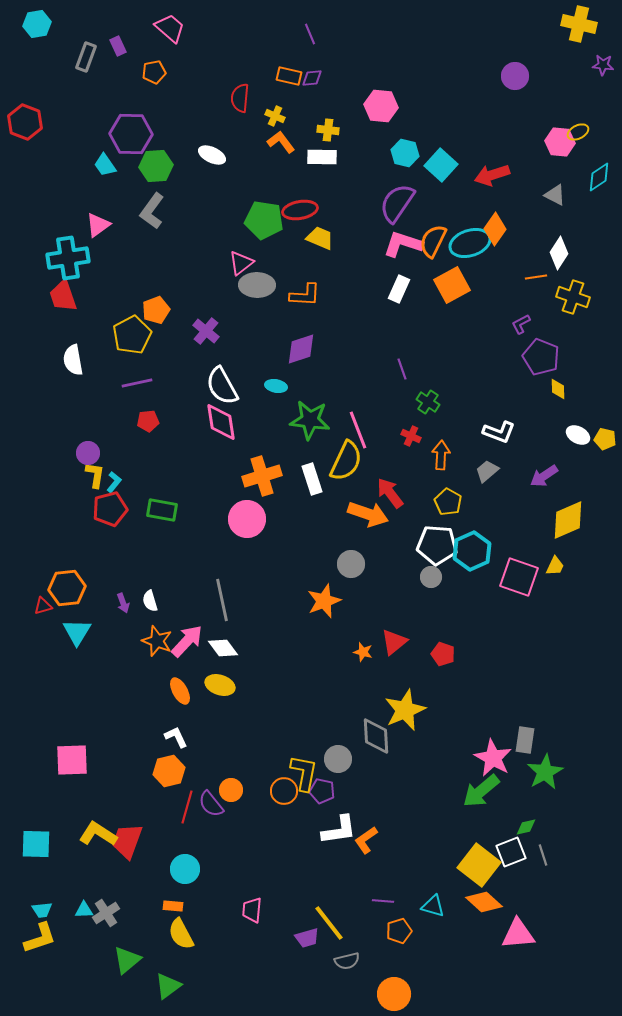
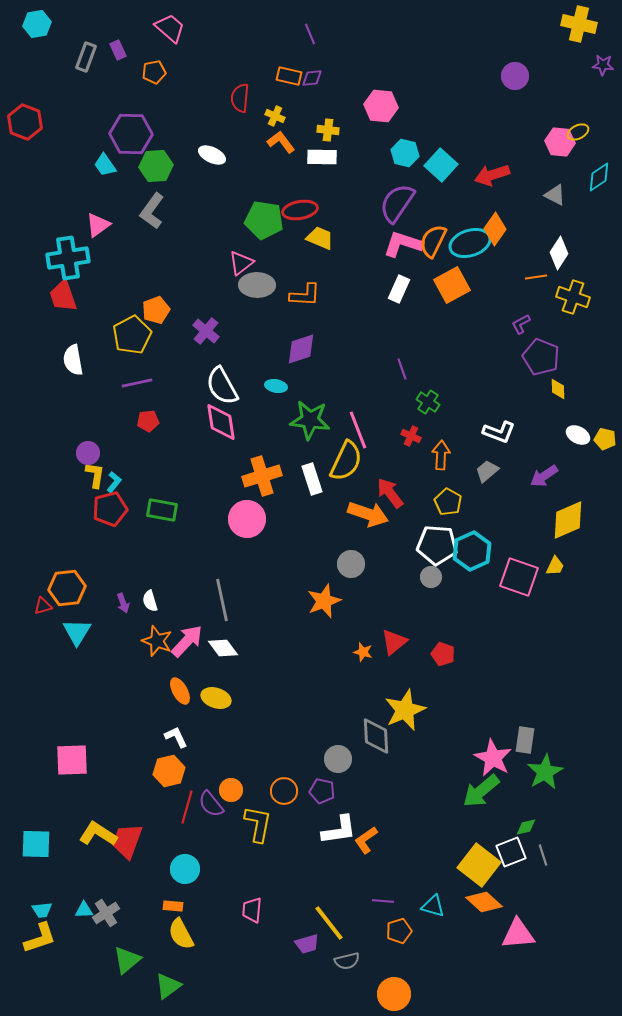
purple rectangle at (118, 46): moved 4 px down
yellow ellipse at (220, 685): moved 4 px left, 13 px down
yellow L-shape at (304, 773): moved 46 px left, 51 px down
purple trapezoid at (307, 938): moved 6 px down
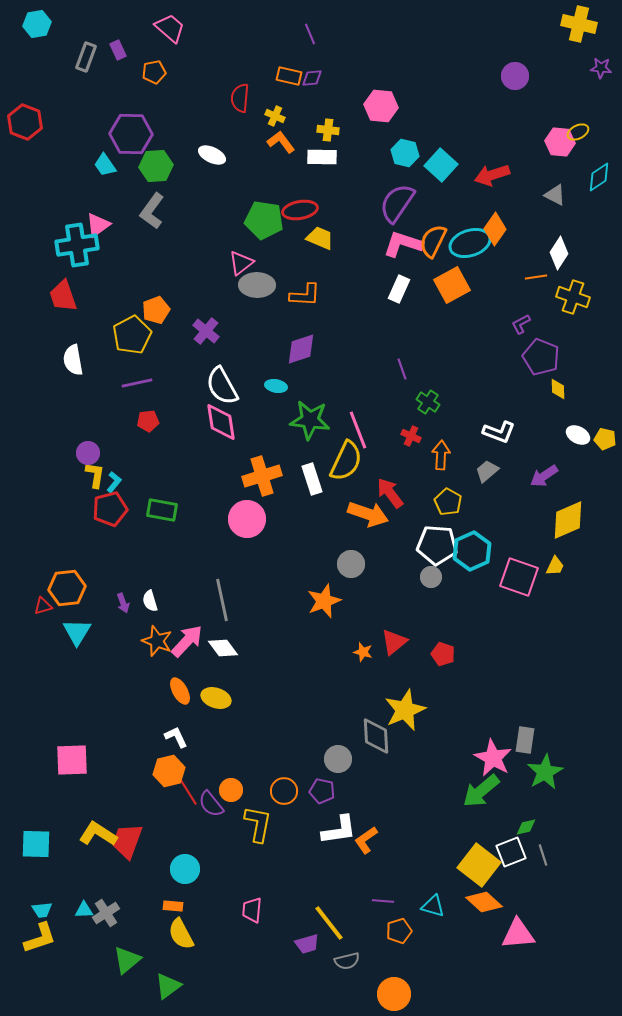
purple star at (603, 65): moved 2 px left, 3 px down
cyan cross at (68, 258): moved 9 px right, 13 px up
red line at (187, 807): moved 17 px up; rotated 48 degrees counterclockwise
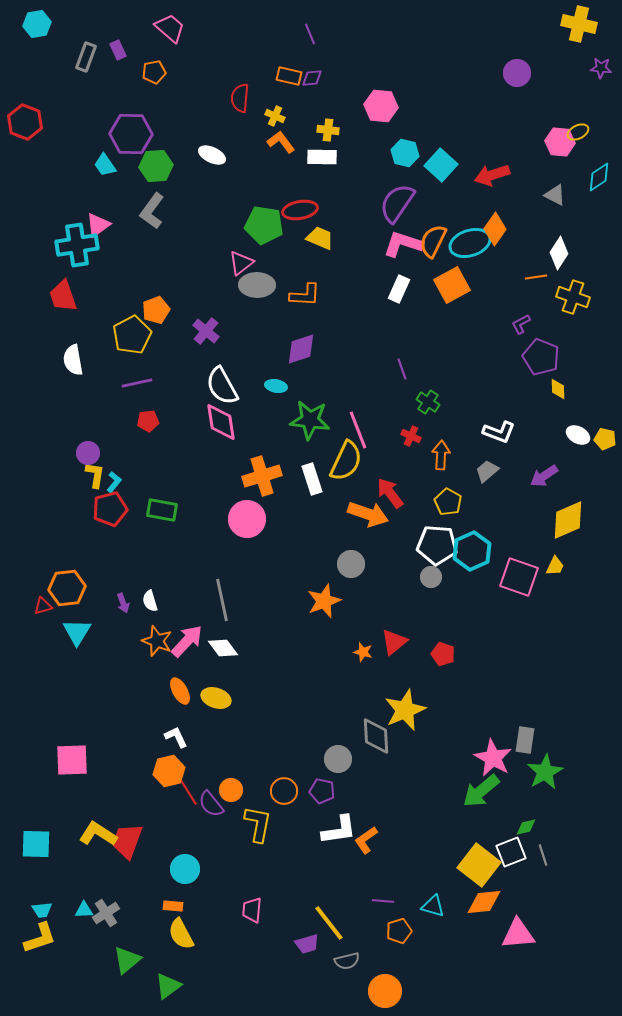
purple circle at (515, 76): moved 2 px right, 3 px up
green pentagon at (264, 220): moved 5 px down
orange diamond at (484, 902): rotated 48 degrees counterclockwise
orange circle at (394, 994): moved 9 px left, 3 px up
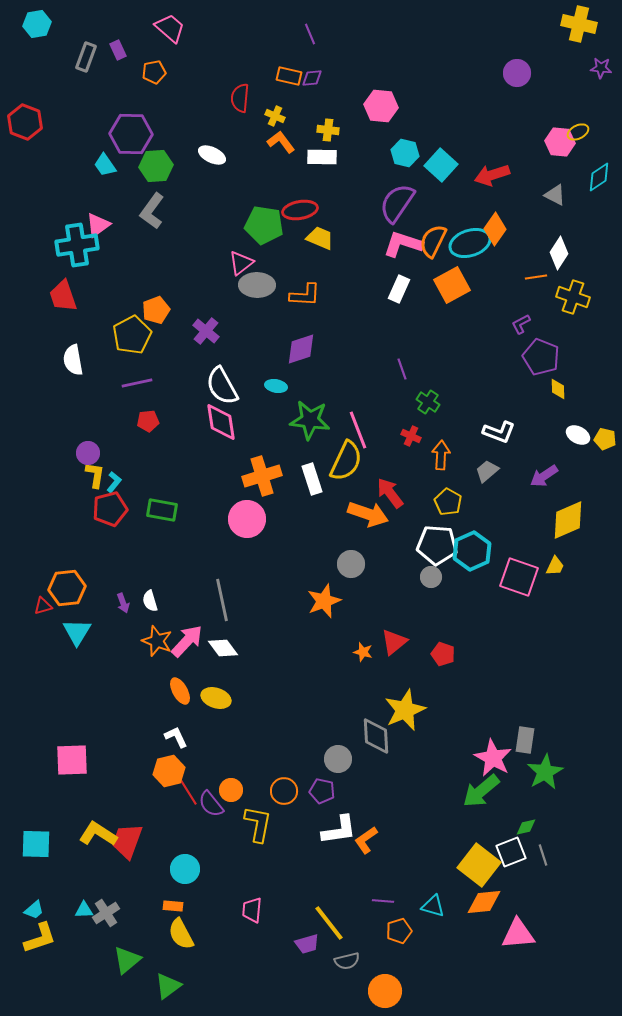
cyan trapezoid at (42, 910): moved 8 px left; rotated 35 degrees counterclockwise
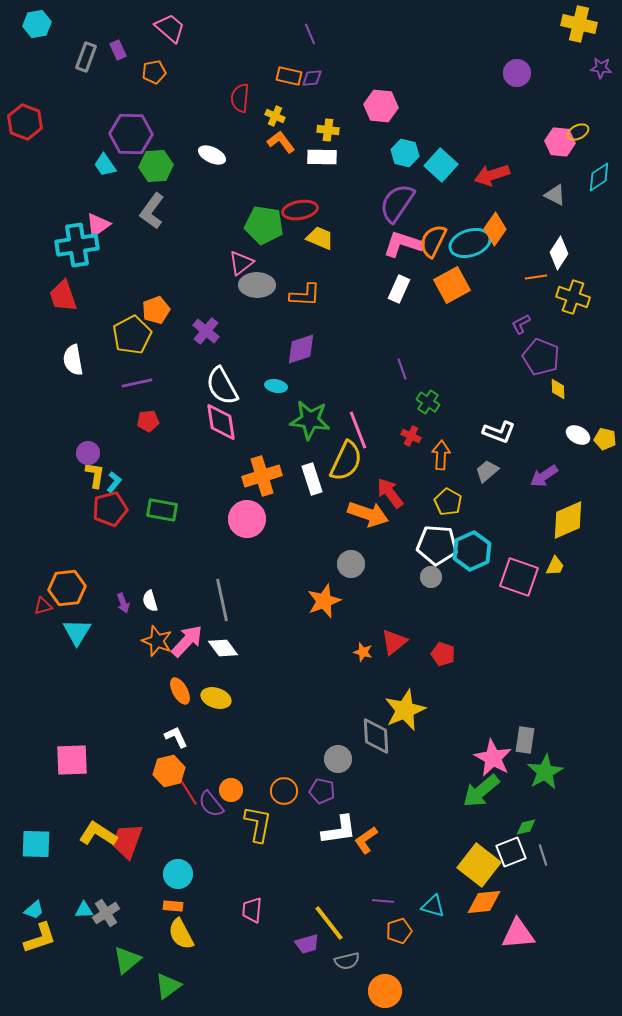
cyan circle at (185, 869): moved 7 px left, 5 px down
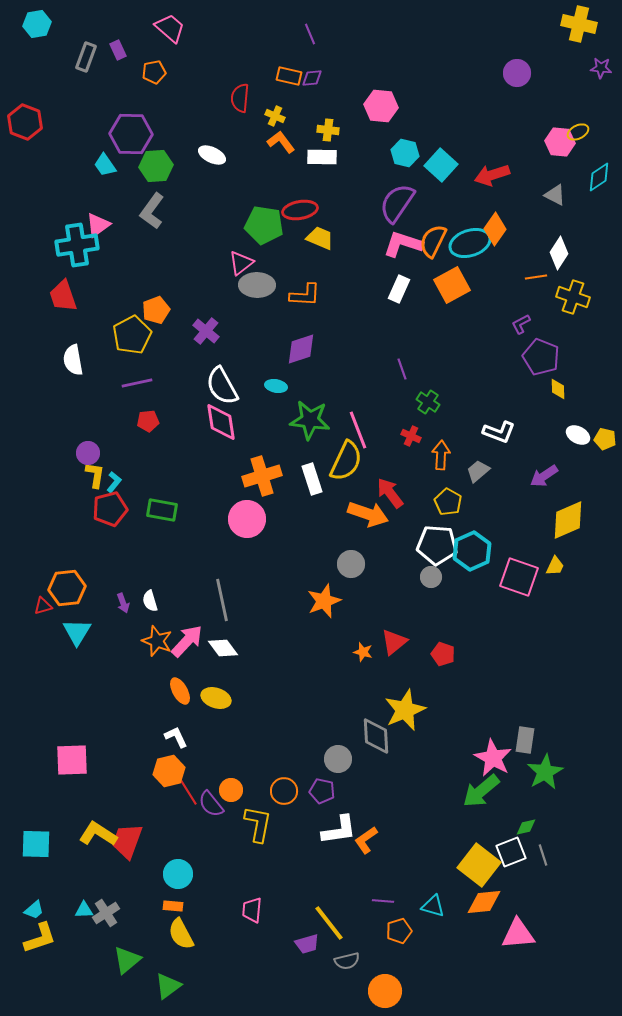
gray trapezoid at (487, 471): moved 9 px left
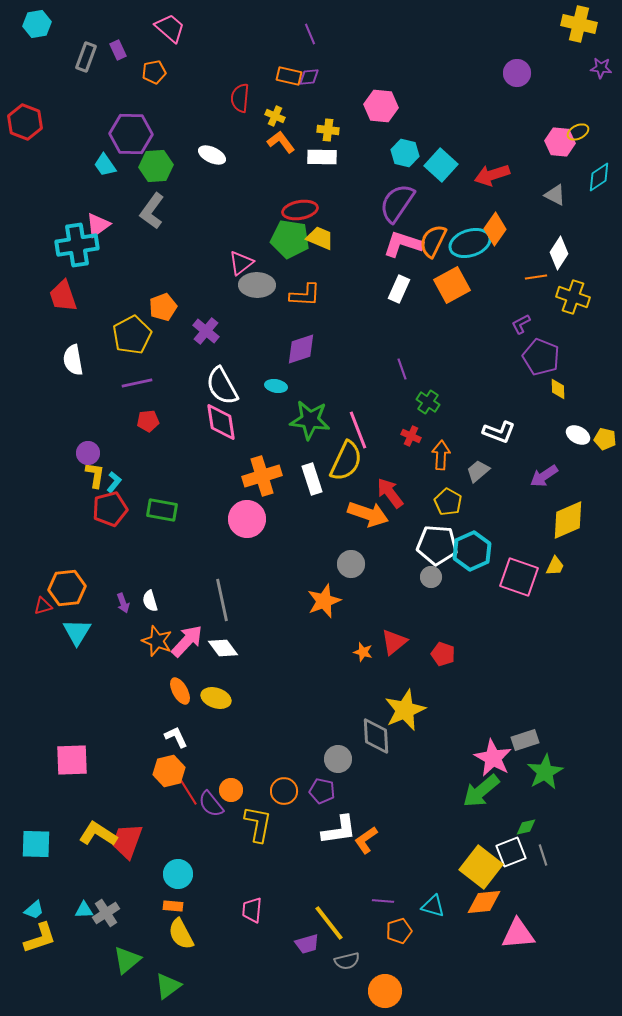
purple diamond at (312, 78): moved 3 px left, 1 px up
green pentagon at (264, 225): moved 26 px right, 14 px down
orange pentagon at (156, 310): moved 7 px right, 3 px up
gray rectangle at (525, 740): rotated 64 degrees clockwise
yellow square at (479, 865): moved 2 px right, 2 px down
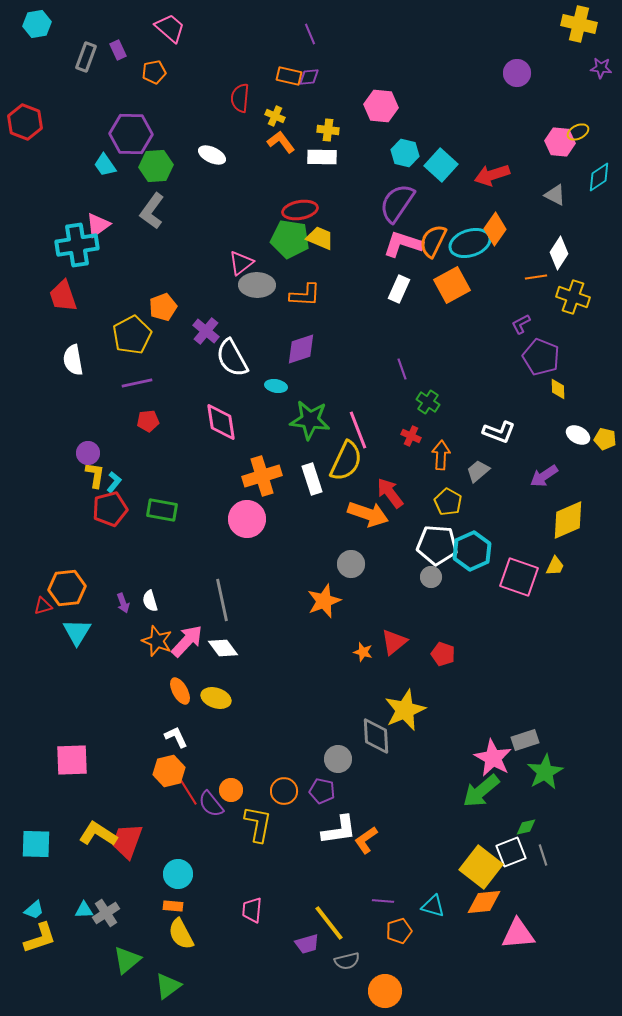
white semicircle at (222, 386): moved 10 px right, 28 px up
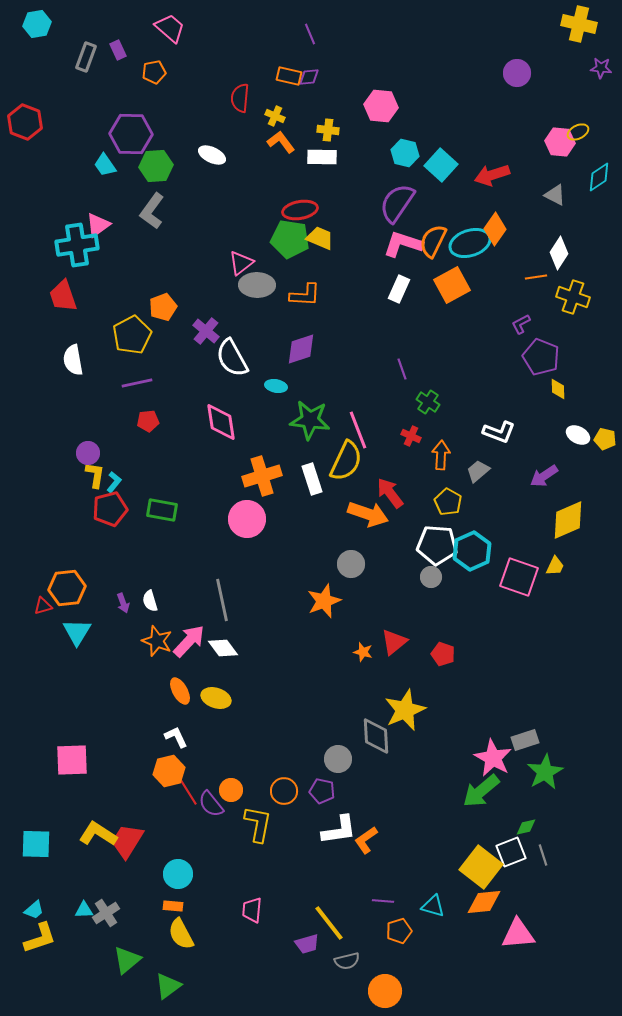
pink arrow at (187, 641): moved 2 px right
red trapezoid at (127, 841): rotated 12 degrees clockwise
